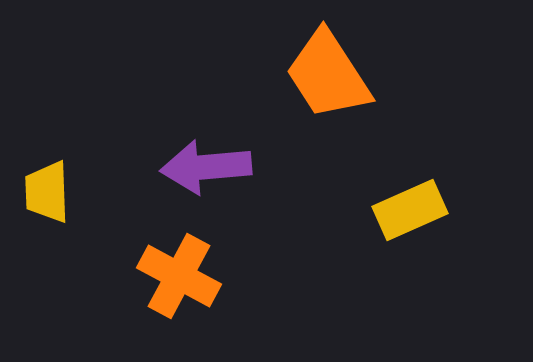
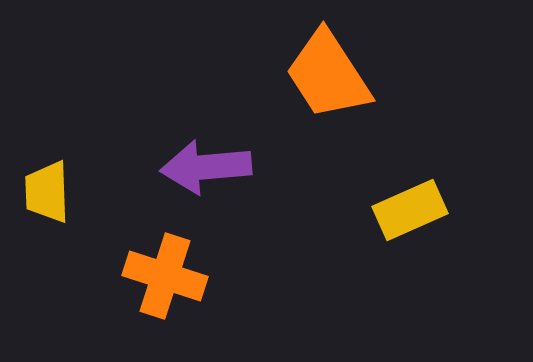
orange cross: moved 14 px left; rotated 10 degrees counterclockwise
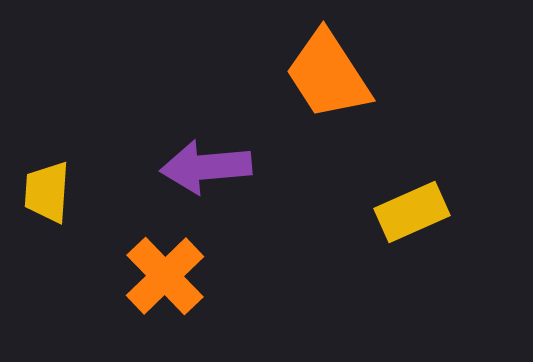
yellow trapezoid: rotated 6 degrees clockwise
yellow rectangle: moved 2 px right, 2 px down
orange cross: rotated 28 degrees clockwise
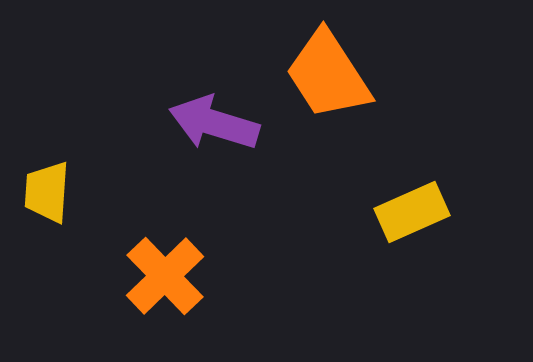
purple arrow: moved 8 px right, 44 px up; rotated 22 degrees clockwise
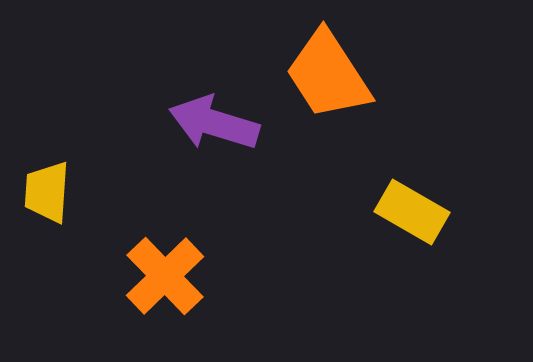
yellow rectangle: rotated 54 degrees clockwise
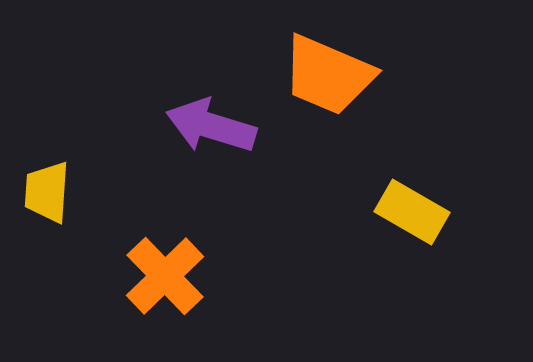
orange trapezoid: rotated 34 degrees counterclockwise
purple arrow: moved 3 px left, 3 px down
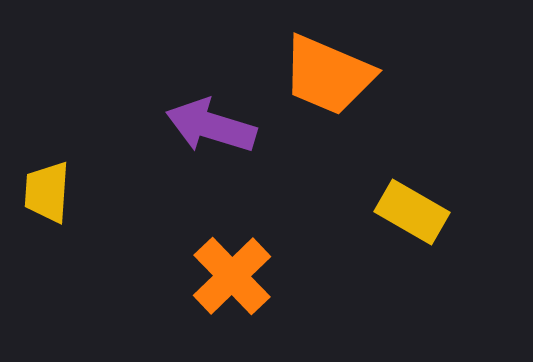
orange cross: moved 67 px right
